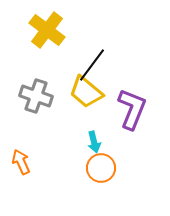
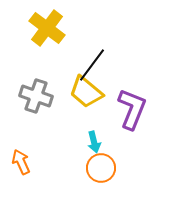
yellow cross: moved 2 px up
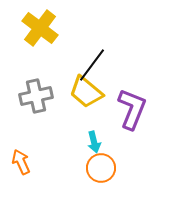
yellow cross: moved 7 px left
gray cross: rotated 32 degrees counterclockwise
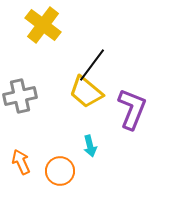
yellow cross: moved 3 px right, 3 px up
gray cross: moved 16 px left
cyan arrow: moved 4 px left, 4 px down
orange circle: moved 41 px left, 3 px down
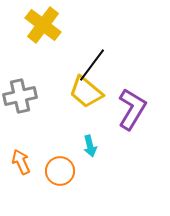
purple L-shape: rotated 9 degrees clockwise
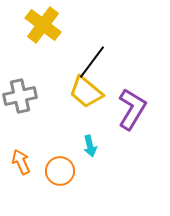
black line: moved 3 px up
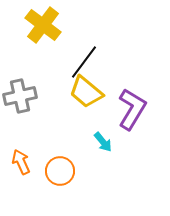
black line: moved 8 px left
cyan arrow: moved 13 px right, 4 px up; rotated 25 degrees counterclockwise
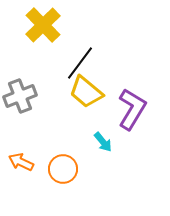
yellow cross: rotated 9 degrees clockwise
black line: moved 4 px left, 1 px down
gray cross: rotated 8 degrees counterclockwise
orange arrow: rotated 40 degrees counterclockwise
orange circle: moved 3 px right, 2 px up
